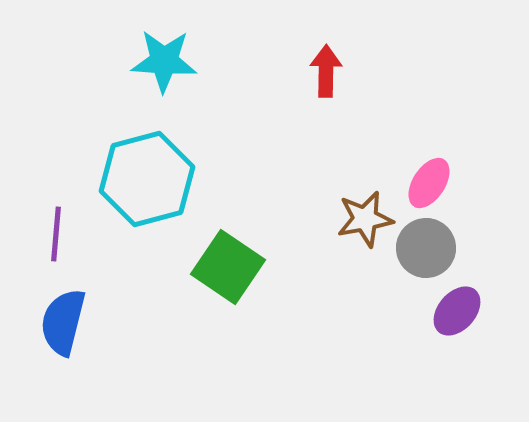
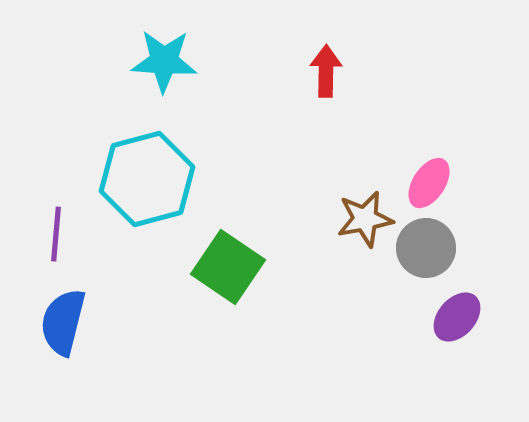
purple ellipse: moved 6 px down
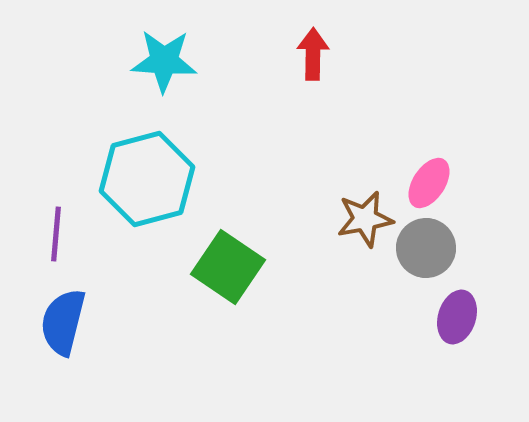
red arrow: moved 13 px left, 17 px up
purple ellipse: rotated 24 degrees counterclockwise
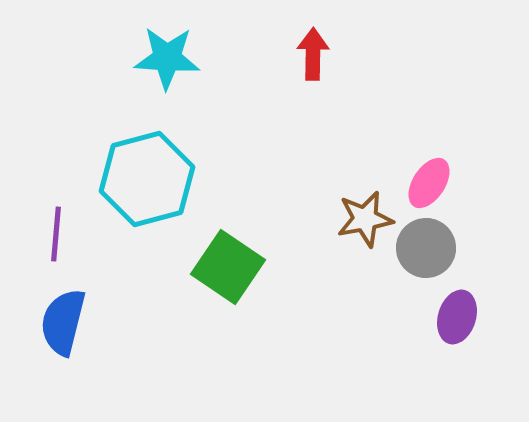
cyan star: moved 3 px right, 3 px up
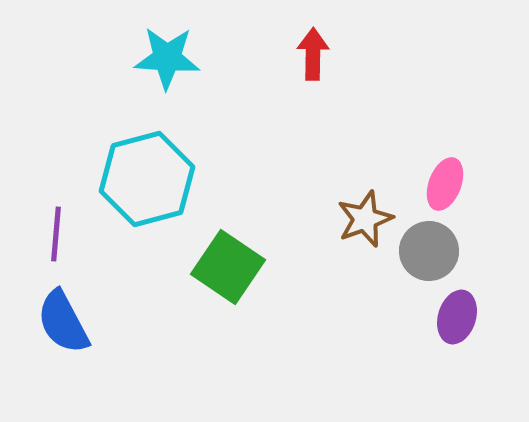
pink ellipse: moved 16 px right, 1 px down; rotated 12 degrees counterclockwise
brown star: rotated 10 degrees counterclockwise
gray circle: moved 3 px right, 3 px down
blue semicircle: rotated 42 degrees counterclockwise
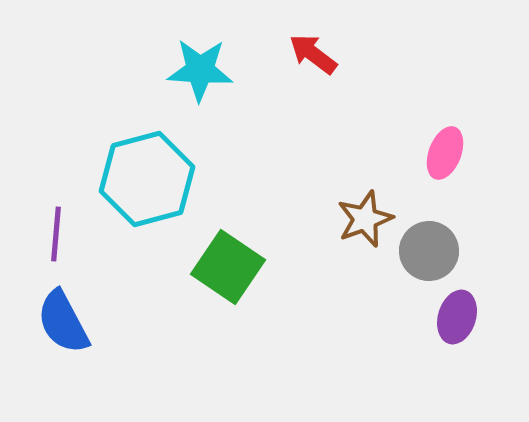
red arrow: rotated 54 degrees counterclockwise
cyan star: moved 33 px right, 12 px down
pink ellipse: moved 31 px up
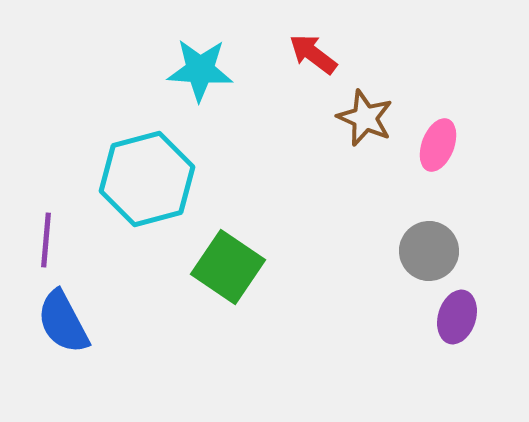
pink ellipse: moved 7 px left, 8 px up
brown star: moved 101 px up; rotated 28 degrees counterclockwise
purple line: moved 10 px left, 6 px down
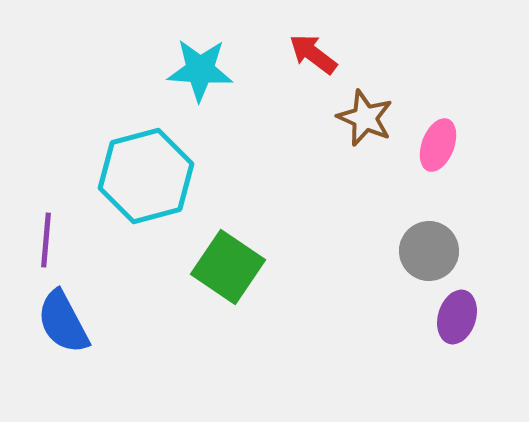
cyan hexagon: moved 1 px left, 3 px up
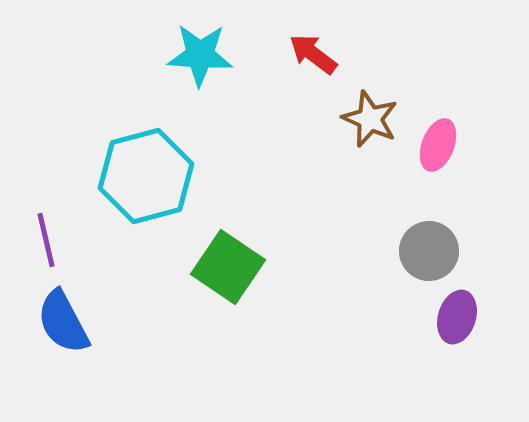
cyan star: moved 15 px up
brown star: moved 5 px right, 1 px down
purple line: rotated 18 degrees counterclockwise
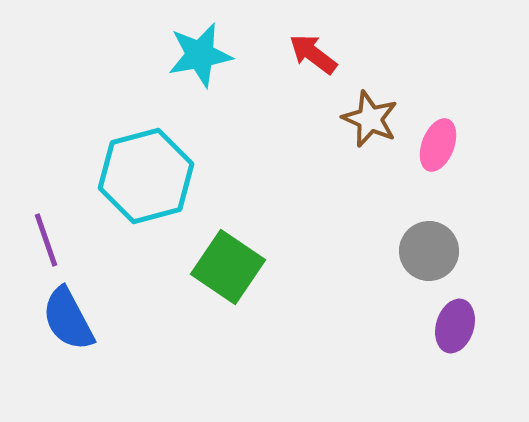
cyan star: rotated 14 degrees counterclockwise
purple line: rotated 6 degrees counterclockwise
purple ellipse: moved 2 px left, 9 px down
blue semicircle: moved 5 px right, 3 px up
